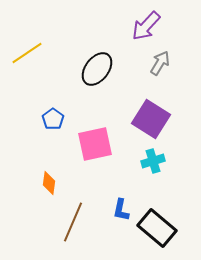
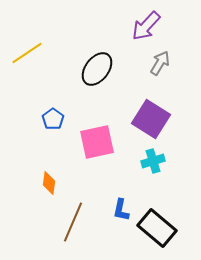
pink square: moved 2 px right, 2 px up
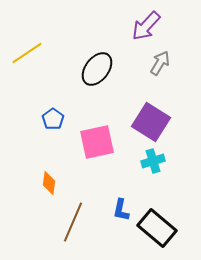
purple square: moved 3 px down
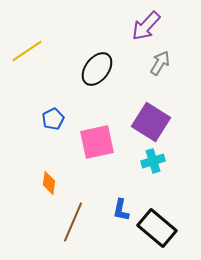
yellow line: moved 2 px up
blue pentagon: rotated 10 degrees clockwise
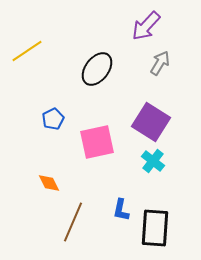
cyan cross: rotated 35 degrees counterclockwise
orange diamond: rotated 35 degrees counterclockwise
black rectangle: moved 2 px left; rotated 54 degrees clockwise
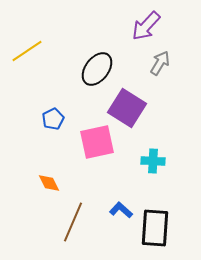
purple square: moved 24 px left, 14 px up
cyan cross: rotated 35 degrees counterclockwise
blue L-shape: rotated 120 degrees clockwise
